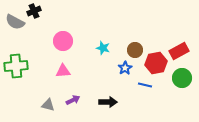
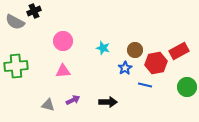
green circle: moved 5 px right, 9 px down
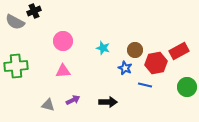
blue star: rotated 16 degrees counterclockwise
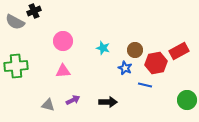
green circle: moved 13 px down
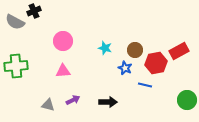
cyan star: moved 2 px right
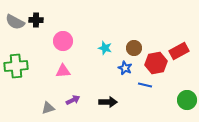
black cross: moved 2 px right, 9 px down; rotated 24 degrees clockwise
brown circle: moved 1 px left, 2 px up
gray triangle: moved 3 px down; rotated 32 degrees counterclockwise
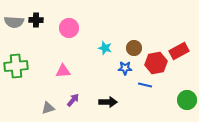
gray semicircle: moved 1 px left; rotated 24 degrees counterclockwise
pink circle: moved 6 px right, 13 px up
blue star: rotated 24 degrees counterclockwise
purple arrow: rotated 24 degrees counterclockwise
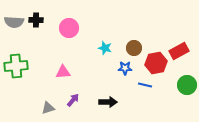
pink triangle: moved 1 px down
green circle: moved 15 px up
